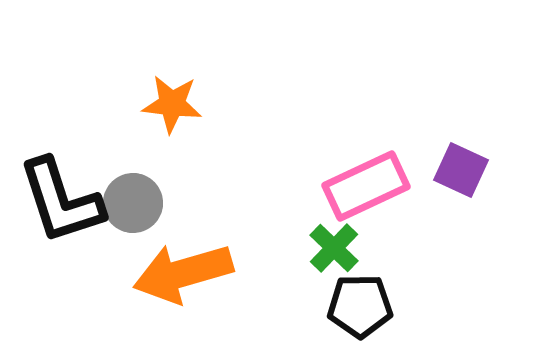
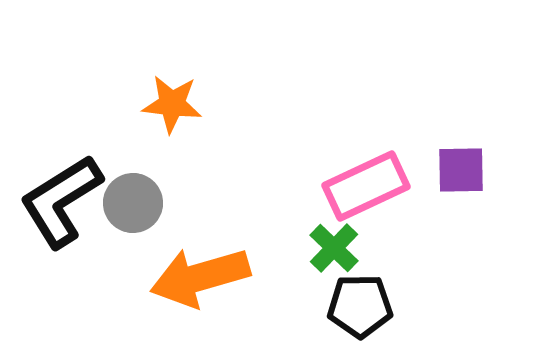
purple square: rotated 26 degrees counterclockwise
black L-shape: rotated 76 degrees clockwise
orange arrow: moved 17 px right, 4 px down
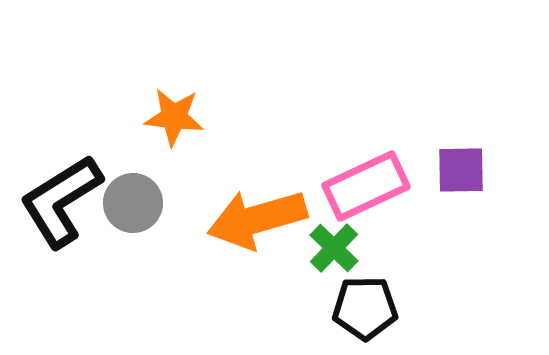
orange star: moved 2 px right, 13 px down
orange arrow: moved 57 px right, 58 px up
black pentagon: moved 5 px right, 2 px down
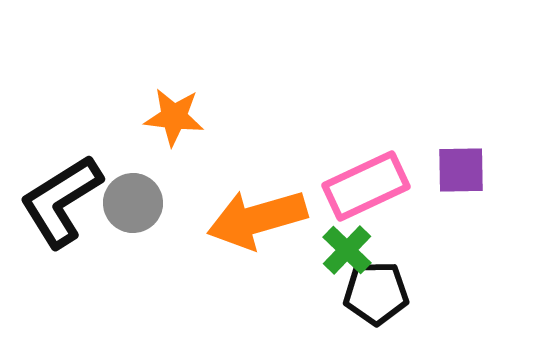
green cross: moved 13 px right, 2 px down
black pentagon: moved 11 px right, 15 px up
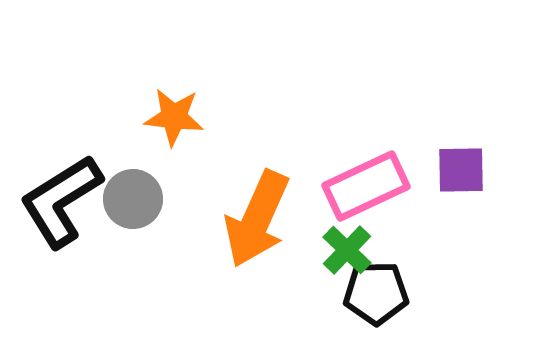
gray circle: moved 4 px up
orange arrow: rotated 50 degrees counterclockwise
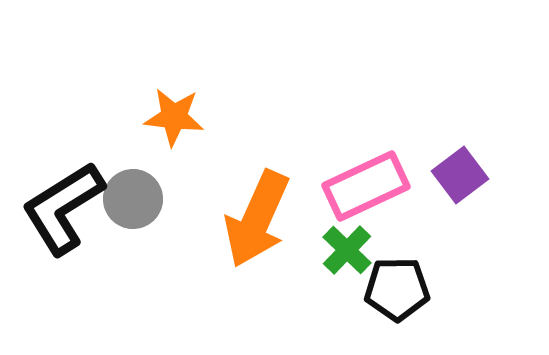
purple square: moved 1 px left, 5 px down; rotated 36 degrees counterclockwise
black L-shape: moved 2 px right, 7 px down
black pentagon: moved 21 px right, 4 px up
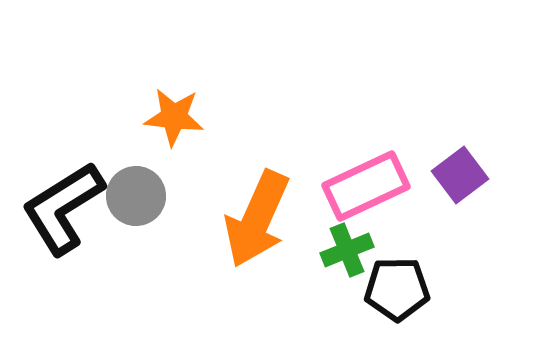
gray circle: moved 3 px right, 3 px up
green cross: rotated 24 degrees clockwise
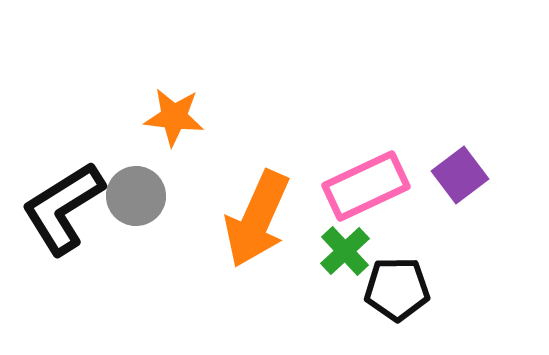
green cross: moved 2 px left, 1 px down; rotated 21 degrees counterclockwise
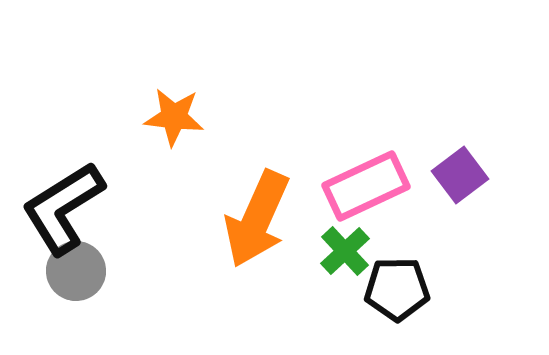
gray circle: moved 60 px left, 75 px down
